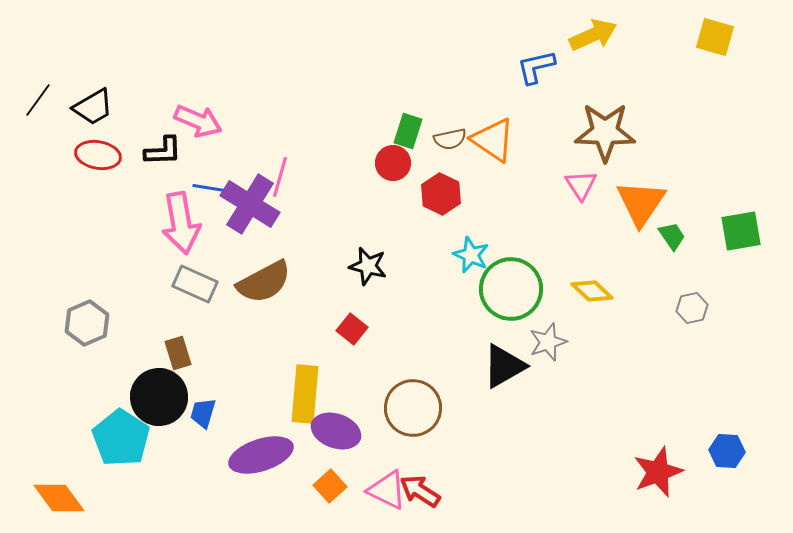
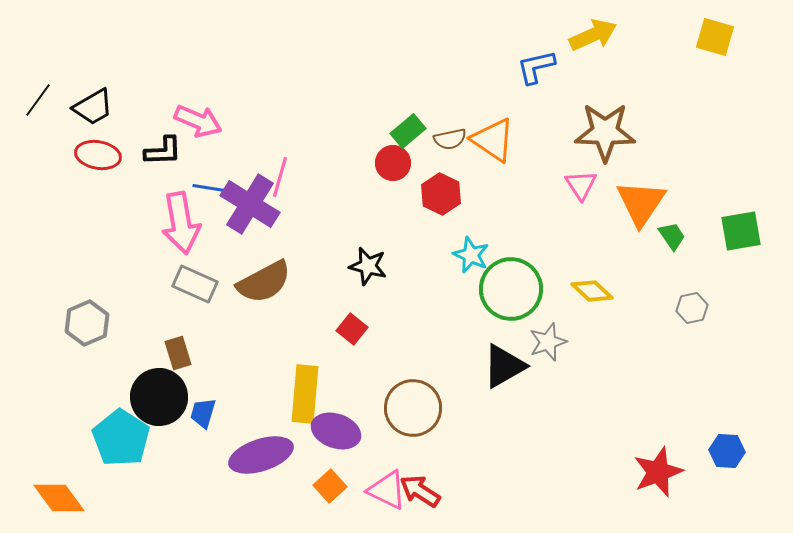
green rectangle at (408, 131): rotated 32 degrees clockwise
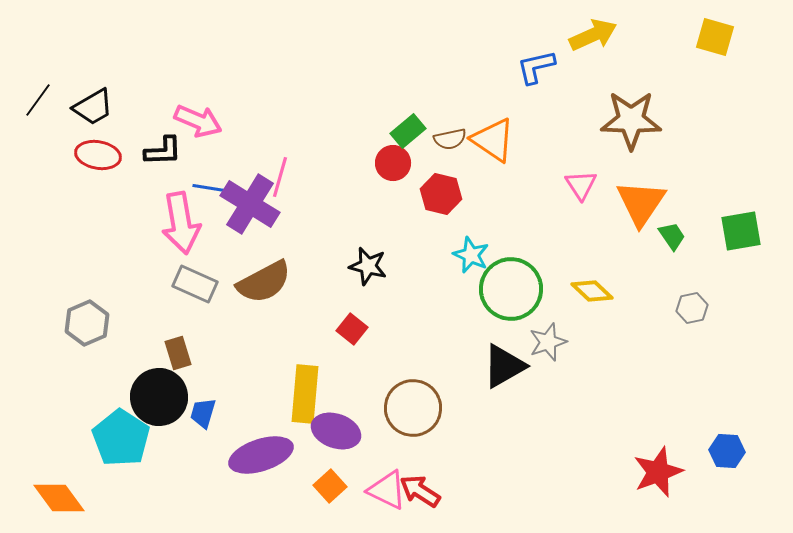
brown star at (605, 132): moved 26 px right, 12 px up
red hexagon at (441, 194): rotated 12 degrees counterclockwise
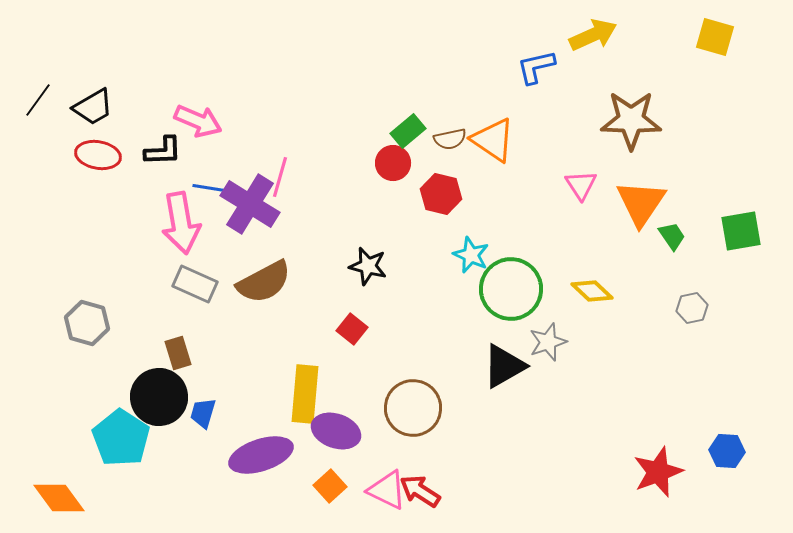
gray hexagon at (87, 323): rotated 21 degrees counterclockwise
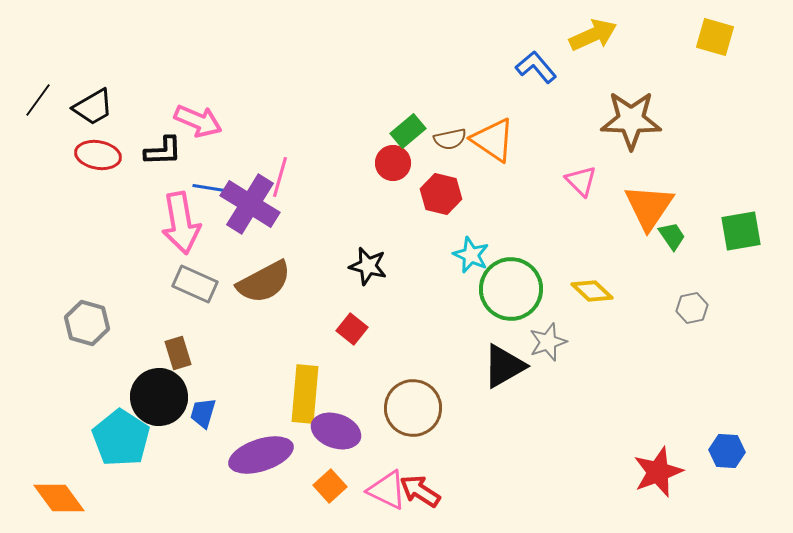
blue L-shape at (536, 67): rotated 63 degrees clockwise
pink triangle at (581, 185): moved 4 px up; rotated 12 degrees counterclockwise
orange triangle at (641, 203): moved 8 px right, 4 px down
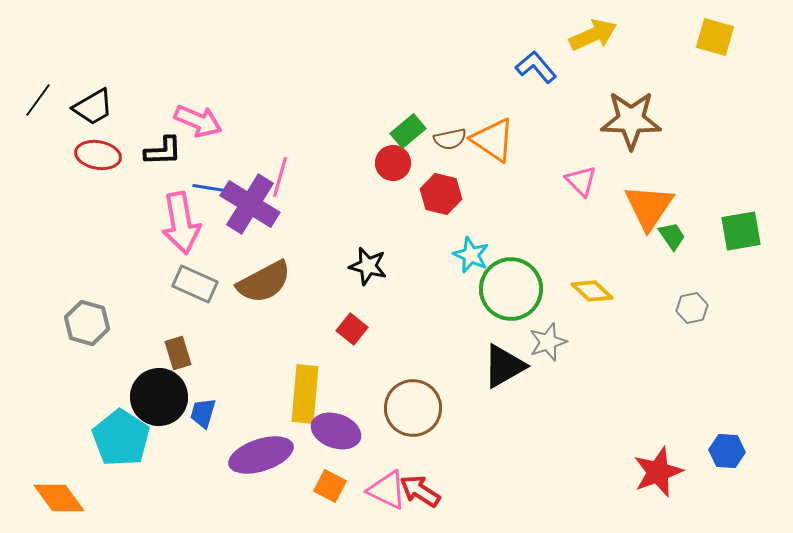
orange square at (330, 486): rotated 20 degrees counterclockwise
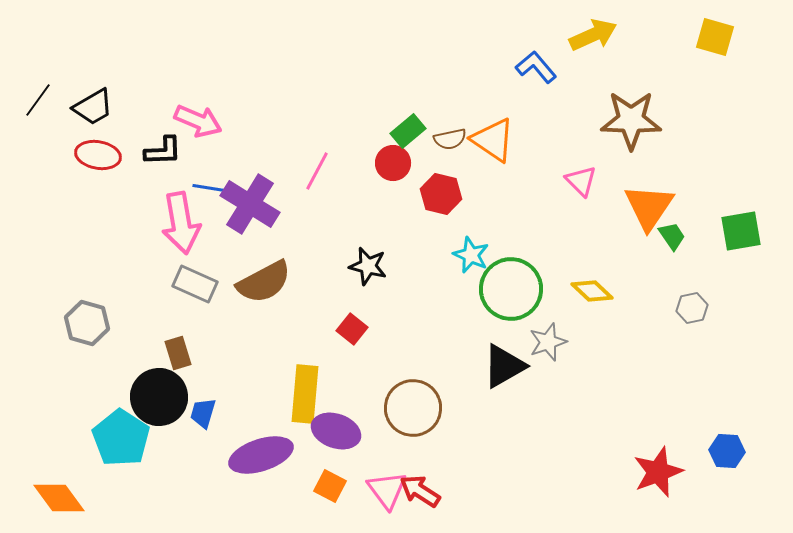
pink line at (280, 177): moved 37 px right, 6 px up; rotated 12 degrees clockwise
pink triangle at (387, 490): rotated 27 degrees clockwise
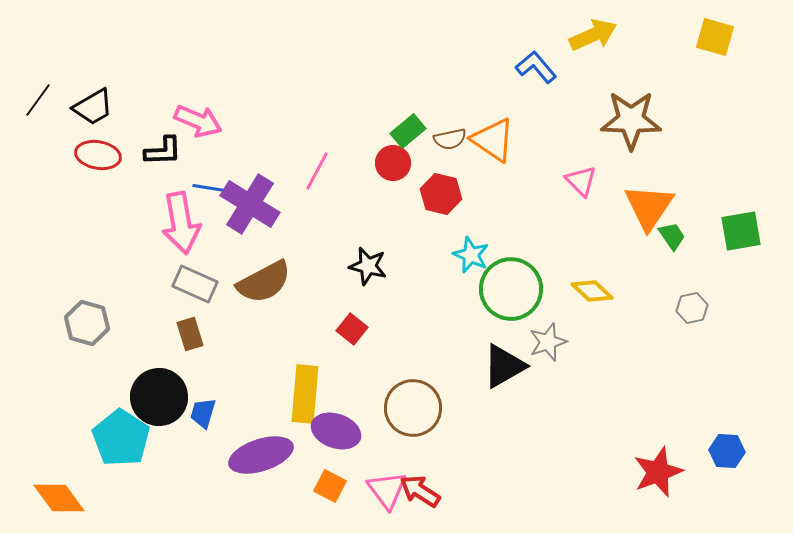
brown rectangle at (178, 353): moved 12 px right, 19 px up
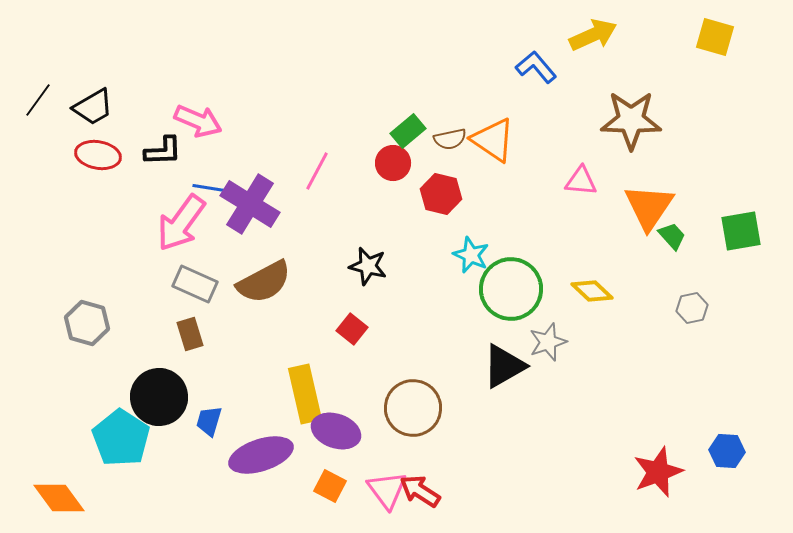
pink triangle at (581, 181): rotated 40 degrees counterclockwise
pink arrow at (181, 223): rotated 46 degrees clockwise
green trapezoid at (672, 236): rotated 8 degrees counterclockwise
yellow rectangle at (305, 394): rotated 18 degrees counterclockwise
blue trapezoid at (203, 413): moved 6 px right, 8 px down
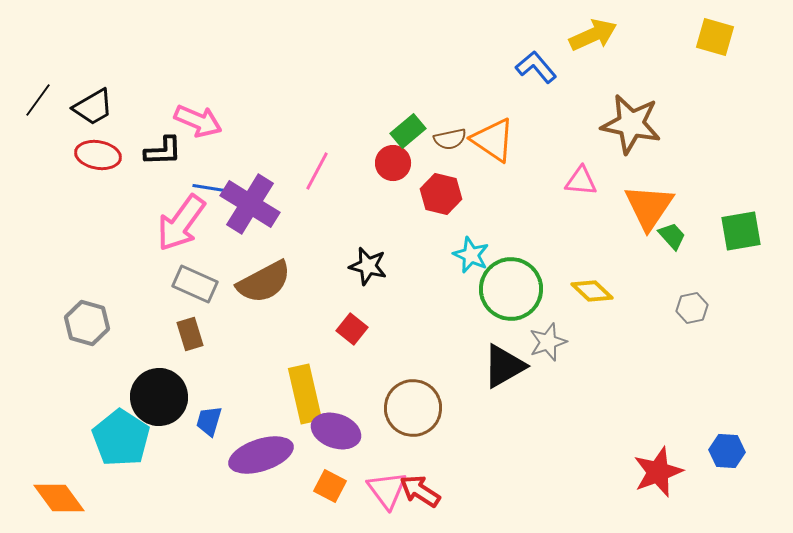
brown star at (631, 120): moved 4 px down; rotated 10 degrees clockwise
